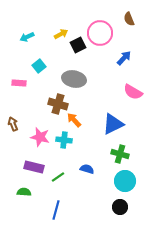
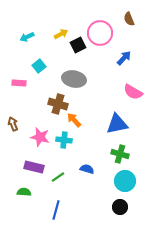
blue triangle: moved 4 px right; rotated 15 degrees clockwise
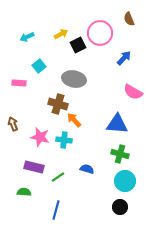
blue triangle: rotated 15 degrees clockwise
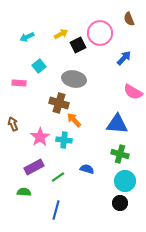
brown cross: moved 1 px right, 1 px up
pink star: rotated 24 degrees clockwise
purple rectangle: rotated 42 degrees counterclockwise
black circle: moved 4 px up
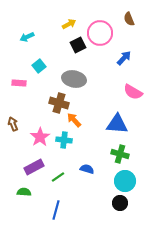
yellow arrow: moved 8 px right, 10 px up
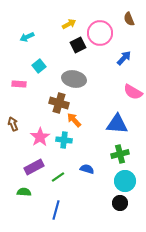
pink rectangle: moved 1 px down
green cross: rotated 30 degrees counterclockwise
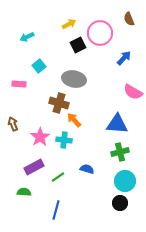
green cross: moved 2 px up
